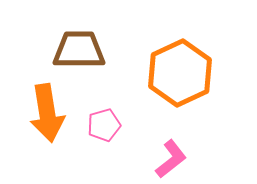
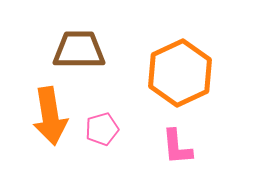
orange arrow: moved 3 px right, 3 px down
pink pentagon: moved 2 px left, 4 px down
pink L-shape: moved 6 px right, 12 px up; rotated 123 degrees clockwise
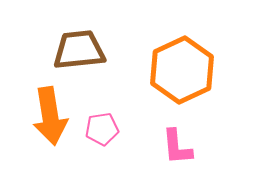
brown trapezoid: rotated 6 degrees counterclockwise
orange hexagon: moved 2 px right, 3 px up
pink pentagon: rotated 8 degrees clockwise
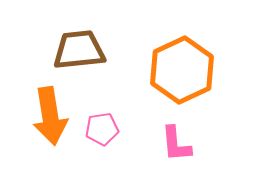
pink L-shape: moved 1 px left, 3 px up
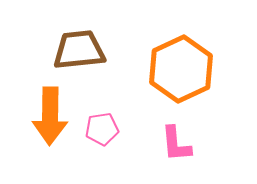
orange hexagon: moved 1 px left, 1 px up
orange arrow: rotated 10 degrees clockwise
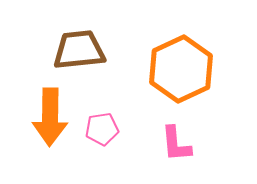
orange arrow: moved 1 px down
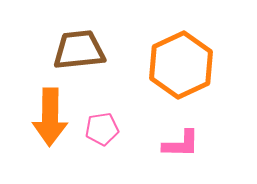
orange hexagon: moved 4 px up
pink L-shape: moved 5 px right; rotated 84 degrees counterclockwise
